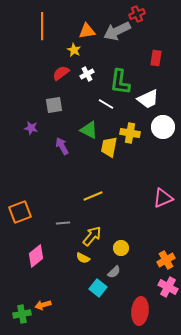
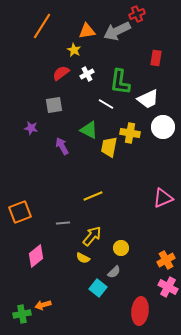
orange line: rotated 32 degrees clockwise
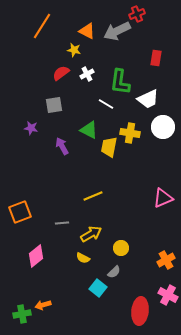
orange triangle: rotated 36 degrees clockwise
yellow star: rotated 16 degrees counterclockwise
gray line: moved 1 px left
yellow arrow: moved 1 px left, 2 px up; rotated 20 degrees clockwise
pink cross: moved 8 px down
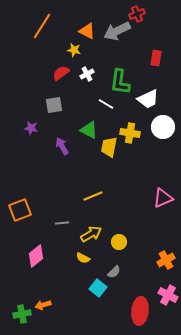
orange square: moved 2 px up
yellow circle: moved 2 px left, 6 px up
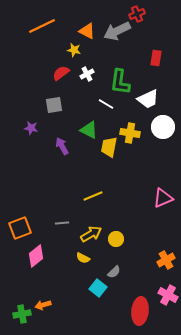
orange line: rotated 32 degrees clockwise
orange square: moved 18 px down
yellow circle: moved 3 px left, 3 px up
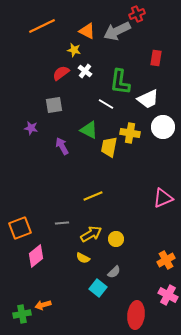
white cross: moved 2 px left, 3 px up; rotated 24 degrees counterclockwise
red ellipse: moved 4 px left, 4 px down
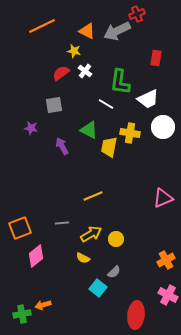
yellow star: moved 1 px down
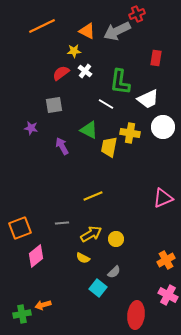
yellow star: rotated 16 degrees counterclockwise
